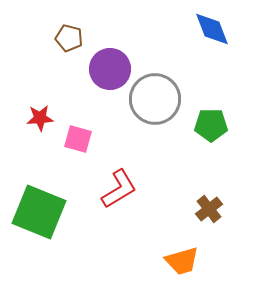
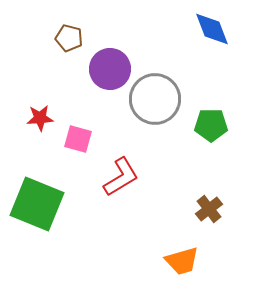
red L-shape: moved 2 px right, 12 px up
green square: moved 2 px left, 8 px up
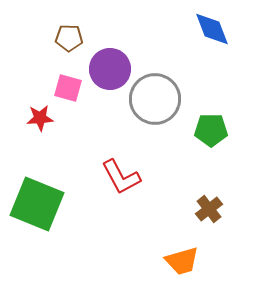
brown pentagon: rotated 12 degrees counterclockwise
green pentagon: moved 5 px down
pink square: moved 10 px left, 51 px up
red L-shape: rotated 93 degrees clockwise
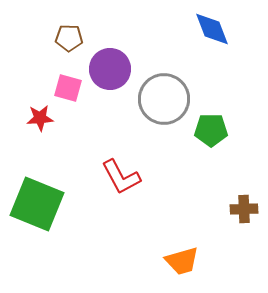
gray circle: moved 9 px right
brown cross: moved 35 px right; rotated 36 degrees clockwise
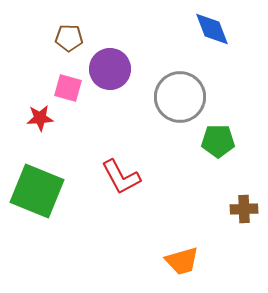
gray circle: moved 16 px right, 2 px up
green pentagon: moved 7 px right, 11 px down
green square: moved 13 px up
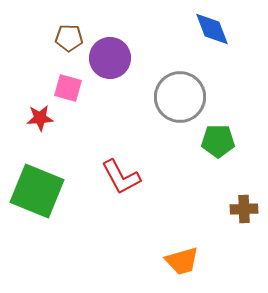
purple circle: moved 11 px up
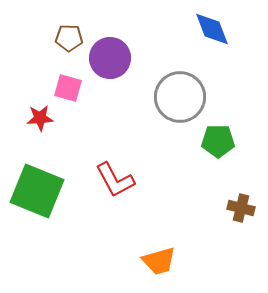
red L-shape: moved 6 px left, 3 px down
brown cross: moved 3 px left, 1 px up; rotated 16 degrees clockwise
orange trapezoid: moved 23 px left
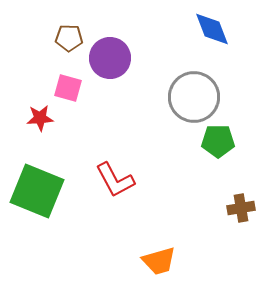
gray circle: moved 14 px right
brown cross: rotated 24 degrees counterclockwise
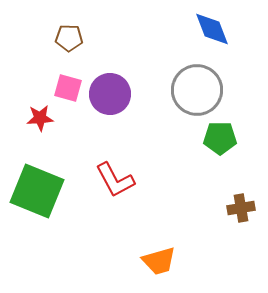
purple circle: moved 36 px down
gray circle: moved 3 px right, 7 px up
green pentagon: moved 2 px right, 3 px up
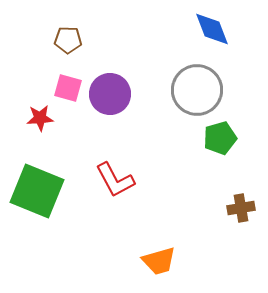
brown pentagon: moved 1 px left, 2 px down
green pentagon: rotated 16 degrees counterclockwise
